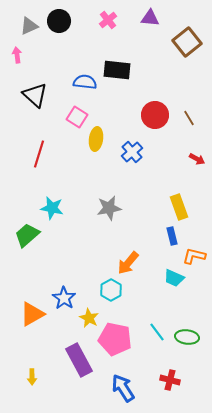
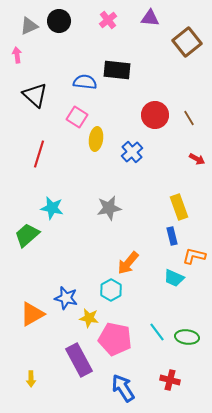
blue star: moved 2 px right; rotated 20 degrees counterclockwise
yellow star: rotated 18 degrees counterclockwise
yellow arrow: moved 1 px left, 2 px down
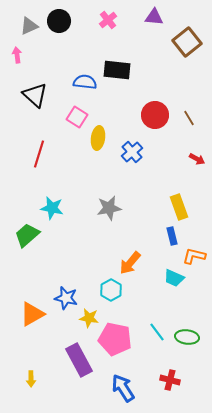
purple triangle: moved 4 px right, 1 px up
yellow ellipse: moved 2 px right, 1 px up
orange arrow: moved 2 px right
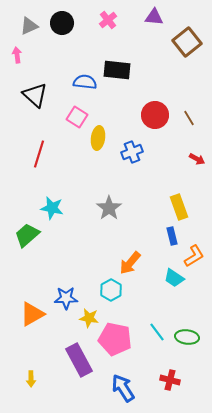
black circle: moved 3 px right, 2 px down
blue cross: rotated 20 degrees clockwise
gray star: rotated 25 degrees counterclockwise
orange L-shape: rotated 135 degrees clockwise
cyan trapezoid: rotated 10 degrees clockwise
blue star: rotated 15 degrees counterclockwise
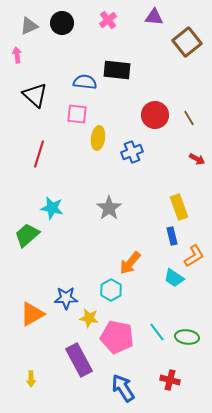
pink square: moved 3 px up; rotated 25 degrees counterclockwise
pink pentagon: moved 2 px right, 2 px up
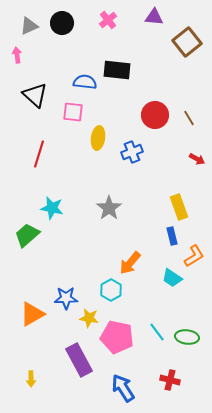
pink square: moved 4 px left, 2 px up
cyan trapezoid: moved 2 px left
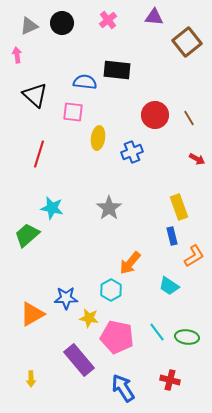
cyan trapezoid: moved 3 px left, 8 px down
purple rectangle: rotated 12 degrees counterclockwise
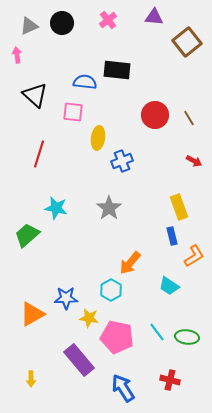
blue cross: moved 10 px left, 9 px down
red arrow: moved 3 px left, 2 px down
cyan star: moved 4 px right
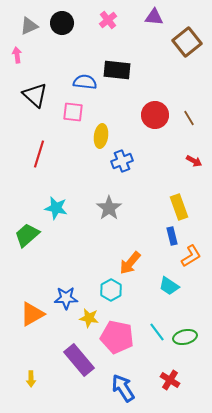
yellow ellipse: moved 3 px right, 2 px up
orange L-shape: moved 3 px left
green ellipse: moved 2 px left; rotated 20 degrees counterclockwise
red cross: rotated 18 degrees clockwise
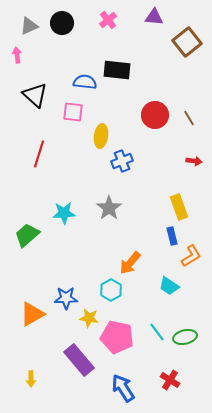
red arrow: rotated 21 degrees counterclockwise
cyan star: moved 8 px right, 5 px down; rotated 15 degrees counterclockwise
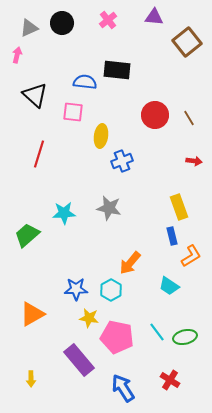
gray triangle: moved 2 px down
pink arrow: rotated 21 degrees clockwise
gray star: rotated 25 degrees counterclockwise
blue star: moved 10 px right, 9 px up
